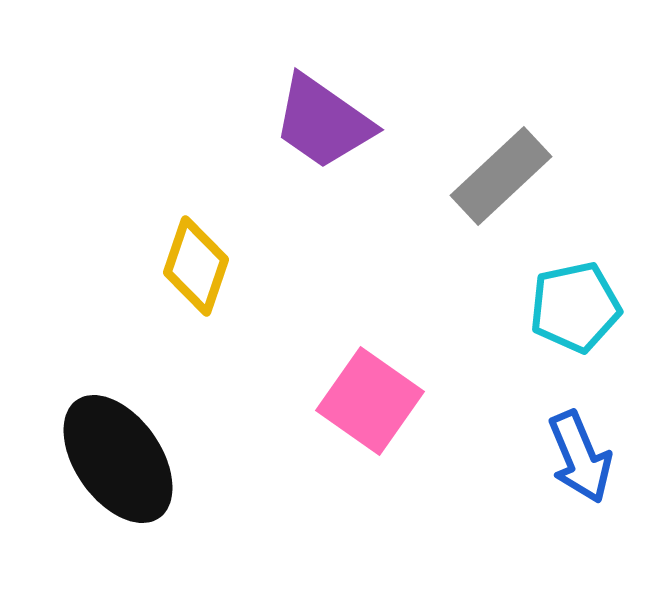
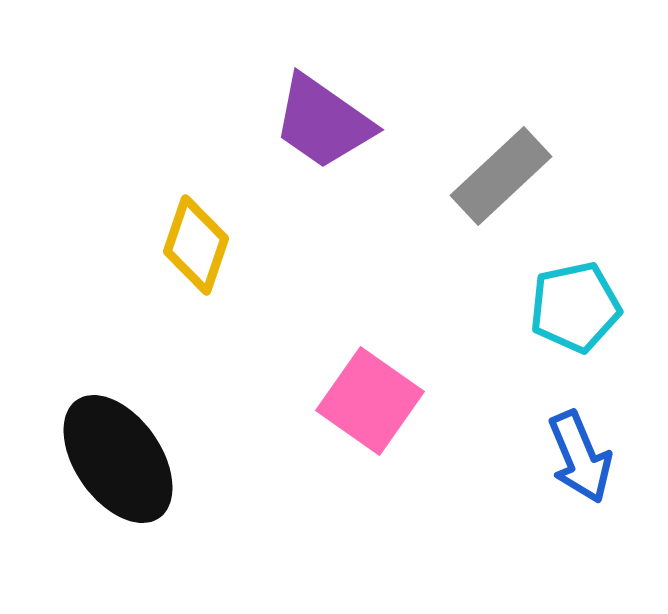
yellow diamond: moved 21 px up
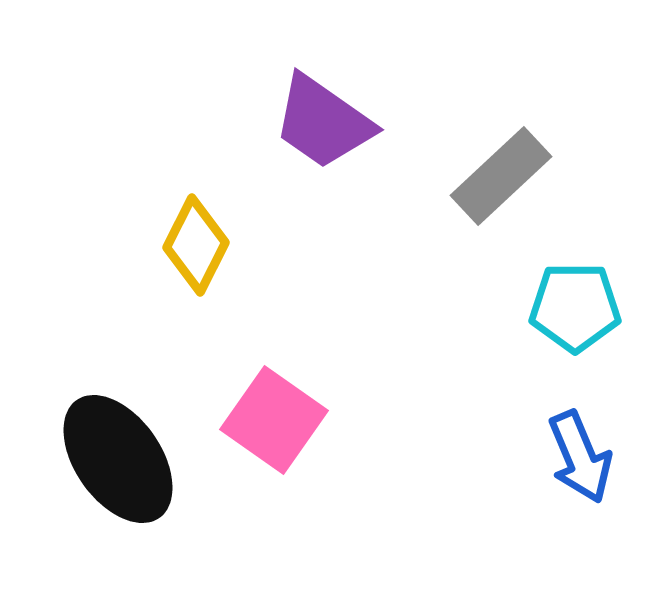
yellow diamond: rotated 8 degrees clockwise
cyan pentagon: rotated 12 degrees clockwise
pink square: moved 96 px left, 19 px down
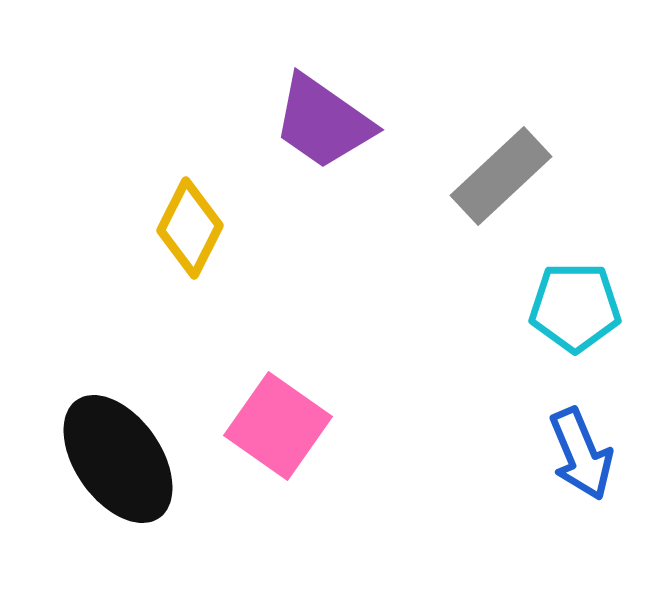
yellow diamond: moved 6 px left, 17 px up
pink square: moved 4 px right, 6 px down
blue arrow: moved 1 px right, 3 px up
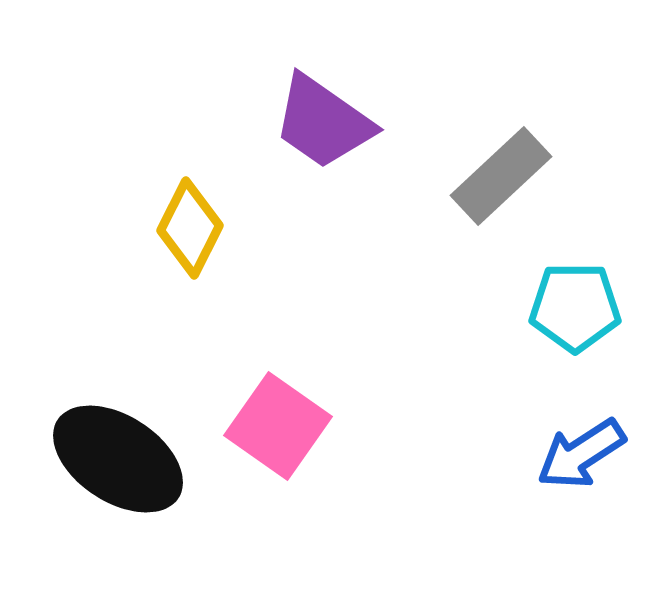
blue arrow: rotated 80 degrees clockwise
black ellipse: rotated 22 degrees counterclockwise
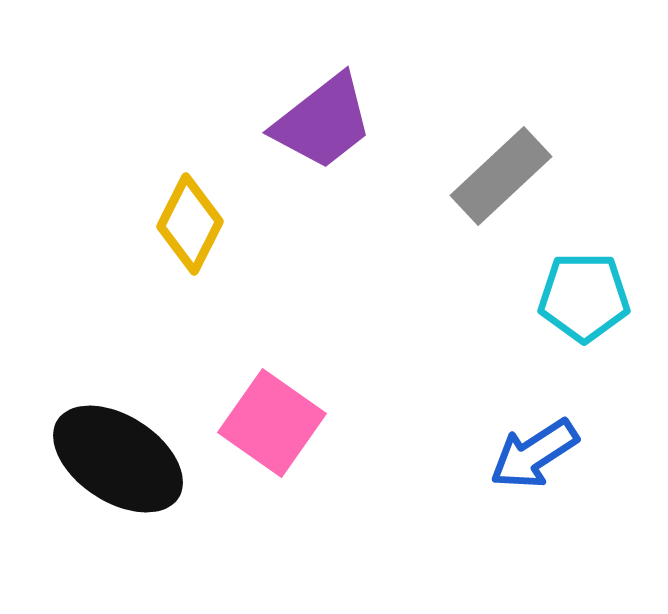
purple trapezoid: rotated 73 degrees counterclockwise
yellow diamond: moved 4 px up
cyan pentagon: moved 9 px right, 10 px up
pink square: moved 6 px left, 3 px up
blue arrow: moved 47 px left
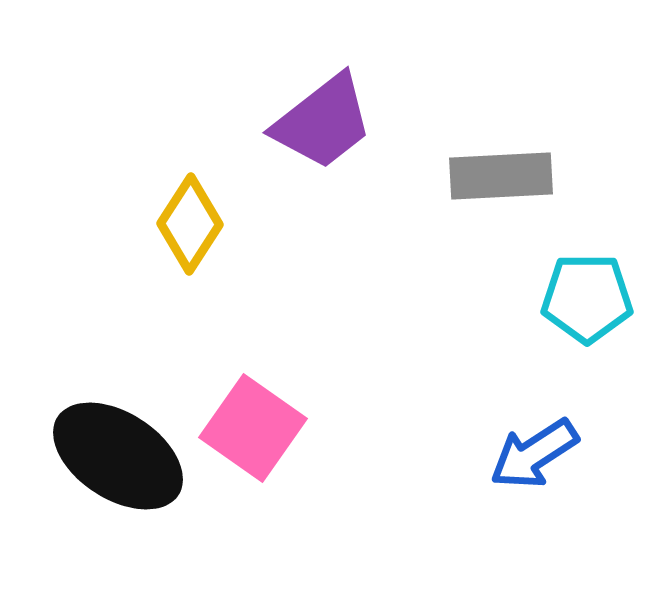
gray rectangle: rotated 40 degrees clockwise
yellow diamond: rotated 6 degrees clockwise
cyan pentagon: moved 3 px right, 1 px down
pink square: moved 19 px left, 5 px down
black ellipse: moved 3 px up
